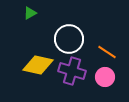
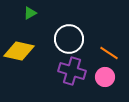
orange line: moved 2 px right, 1 px down
yellow diamond: moved 19 px left, 14 px up
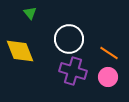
green triangle: rotated 40 degrees counterclockwise
yellow diamond: moved 1 px right; rotated 56 degrees clockwise
purple cross: moved 1 px right
pink circle: moved 3 px right
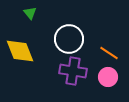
purple cross: rotated 8 degrees counterclockwise
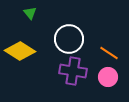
yellow diamond: rotated 36 degrees counterclockwise
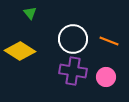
white circle: moved 4 px right
orange line: moved 12 px up; rotated 12 degrees counterclockwise
pink circle: moved 2 px left
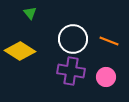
purple cross: moved 2 px left
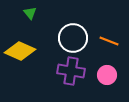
white circle: moved 1 px up
yellow diamond: rotated 8 degrees counterclockwise
pink circle: moved 1 px right, 2 px up
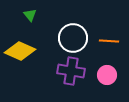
green triangle: moved 2 px down
orange line: rotated 18 degrees counterclockwise
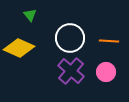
white circle: moved 3 px left
yellow diamond: moved 1 px left, 3 px up
purple cross: rotated 32 degrees clockwise
pink circle: moved 1 px left, 3 px up
